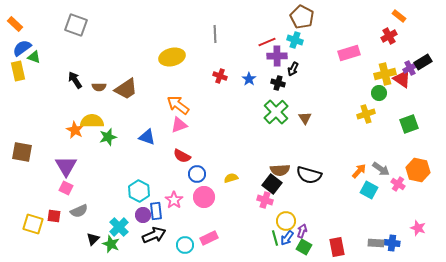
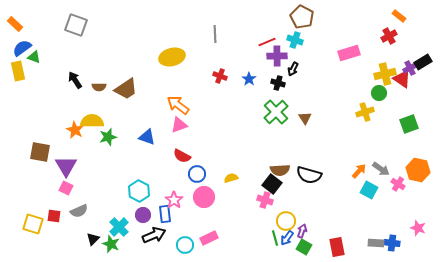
yellow cross at (366, 114): moved 1 px left, 2 px up
brown square at (22, 152): moved 18 px right
blue rectangle at (156, 211): moved 9 px right, 3 px down
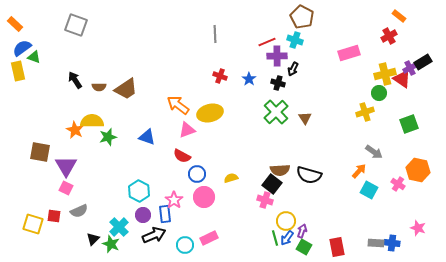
yellow ellipse at (172, 57): moved 38 px right, 56 px down
pink triangle at (179, 125): moved 8 px right, 5 px down
gray arrow at (381, 169): moved 7 px left, 17 px up
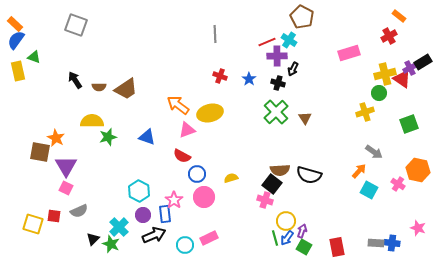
cyan cross at (295, 40): moved 6 px left; rotated 14 degrees clockwise
blue semicircle at (22, 48): moved 6 px left, 8 px up; rotated 18 degrees counterclockwise
orange star at (75, 130): moved 19 px left, 8 px down
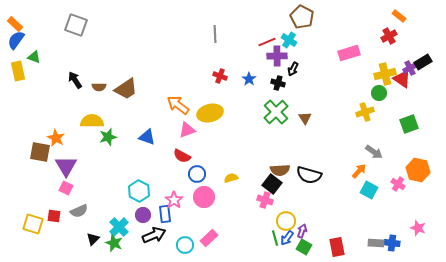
pink rectangle at (209, 238): rotated 18 degrees counterclockwise
green star at (111, 244): moved 3 px right, 1 px up
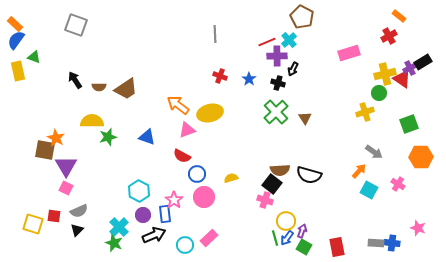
cyan cross at (289, 40): rotated 14 degrees clockwise
brown square at (40, 152): moved 5 px right, 2 px up
orange hexagon at (418, 170): moved 3 px right, 13 px up; rotated 15 degrees counterclockwise
black triangle at (93, 239): moved 16 px left, 9 px up
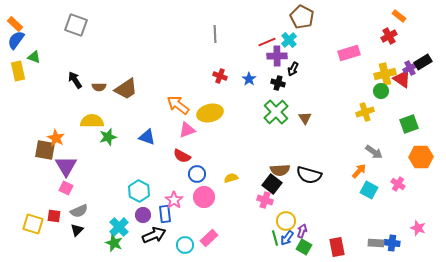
green circle at (379, 93): moved 2 px right, 2 px up
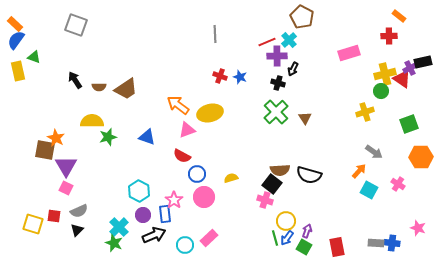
red cross at (389, 36): rotated 28 degrees clockwise
black rectangle at (423, 62): rotated 18 degrees clockwise
blue star at (249, 79): moved 9 px left, 2 px up; rotated 16 degrees counterclockwise
purple arrow at (302, 231): moved 5 px right
